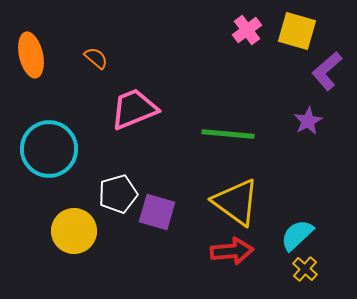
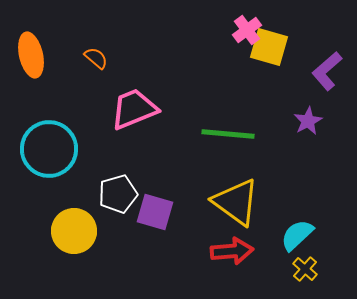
yellow square: moved 28 px left, 16 px down
purple square: moved 2 px left
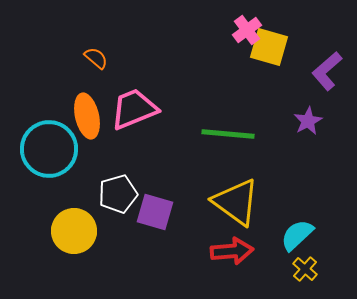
orange ellipse: moved 56 px right, 61 px down
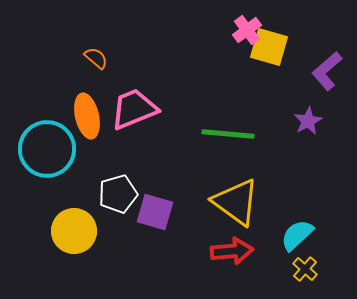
cyan circle: moved 2 px left
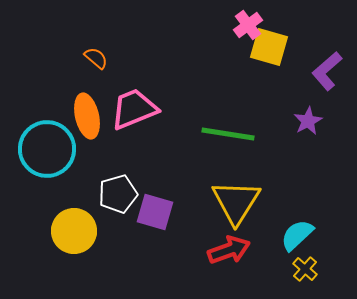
pink cross: moved 1 px right, 5 px up
green line: rotated 4 degrees clockwise
yellow triangle: rotated 26 degrees clockwise
red arrow: moved 3 px left, 1 px up; rotated 15 degrees counterclockwise
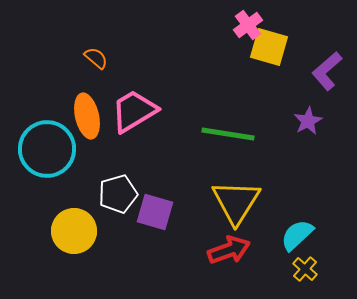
pink trapezoid: moved 2 px down; rotated 9 degrees counterclockwise
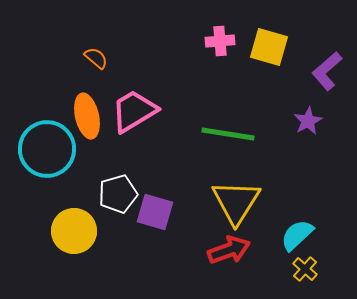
pink cross: moved 28 px left, 16 px down; rotated 32 degrees clockwise
